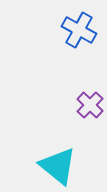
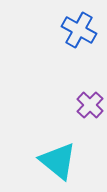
cyan triangle: moved 5 px up
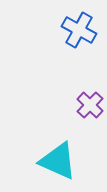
cyan triangle: rotated 15 degrees counterclockwise
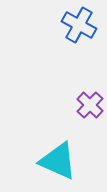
blue cross: moved 5 px up
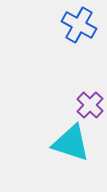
cyan triangle: moved 13 px right, 18 px up; rotated 6 degrees counterclockwise
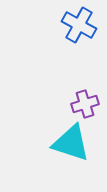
purple cross: moved 5 px left, 1 px up; rotated 28 degrees clockwise
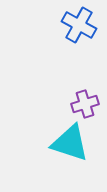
cyan triangle: moved 1 px left
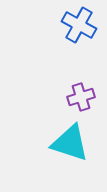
purple cross: moved 4 px left, 7 px up
